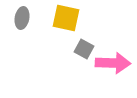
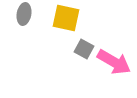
gray ellipse: moved 2 px right, 4 px up
pink arrow: moved 1 px right, 1 px up; rotated 28 degrees clockwise
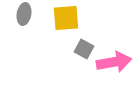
yellow square: rotated 16 degrees counterclockwise
pink arrow: rotated 40 degrees counterclockwise
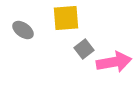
gray ellipse: moved 1 px left, 16 px down; rotated 65 degrees counterclockwise
gray square: rotated 24 degrees clockwise
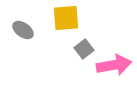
pink arrow: moved 3 px down
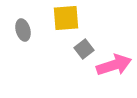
gray ellipse: rotated 40 degrees clockwise
pink arrow: rotated 8 degrees counterclockwise
